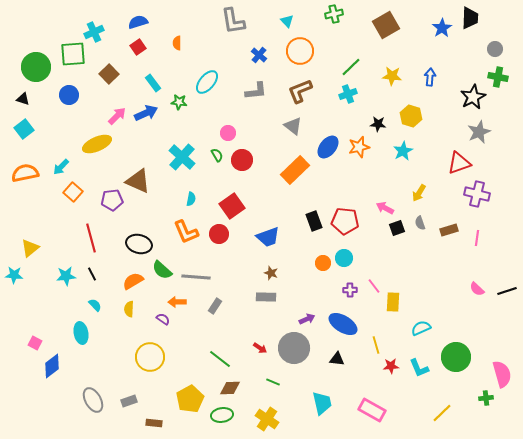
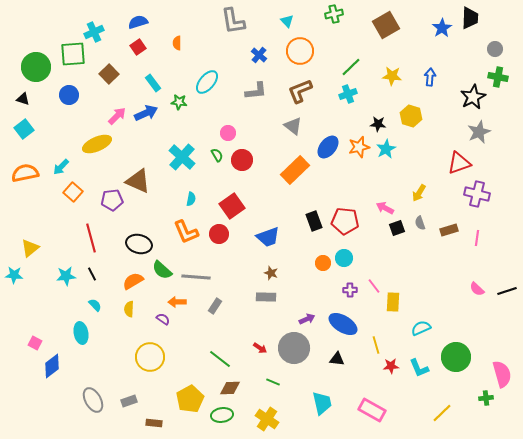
cyan star at (403, 151): moved 17 px left, 2 px up
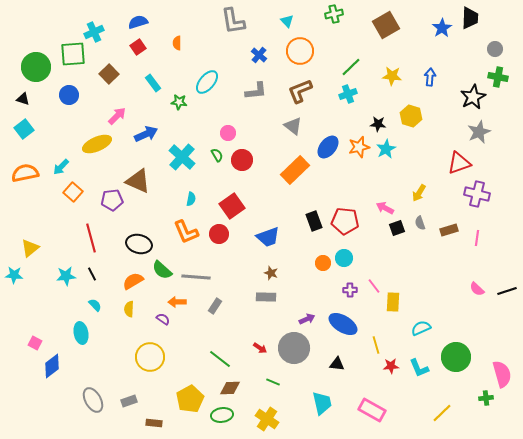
blue arrow at (146, 113): moved 21 px down
black triangle at (337, 359): moved 5 px down
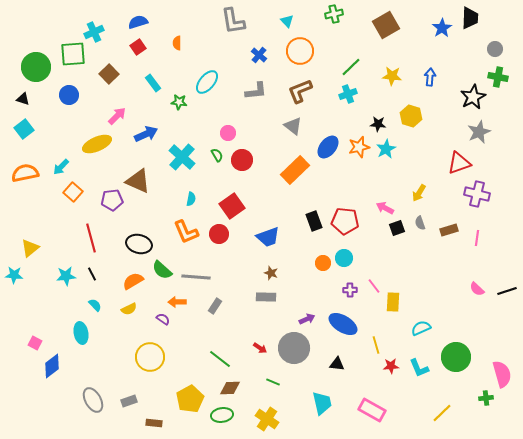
yellow semicircle at (129, 309): rotated 119 degrees counterclockwise
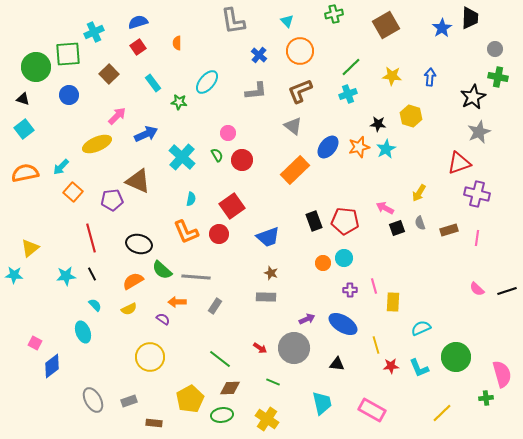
green square at (73, 54): moved 5 px left
pink line at (374, 286): rotated 21 degrees clockwise
cyan ellipse at (81, 333): moved 2 px right, 1 px up; rotated 10 degrees counterclockwise
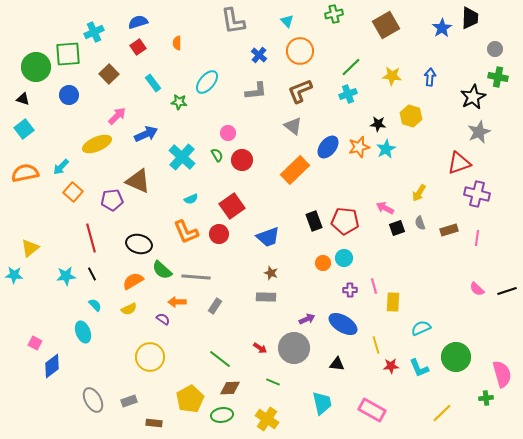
cyan semicircle at (191, 199): rotated 56 degrees clockwise
